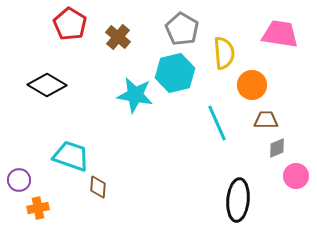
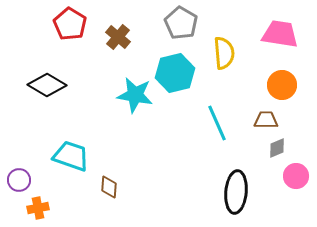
gray pentagon: moved 1 px left, 6 px up
orange circle: moved 30 px right
brown diamond: moved 11 px right
black ellipse: moved 2 px left, 8 px up
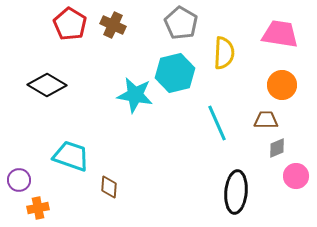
brown cross: moved 5 px left, 12 px up; rotated 15 degrees counterclockwise
yellow semicircle: rotated 8 degrees clockwise
